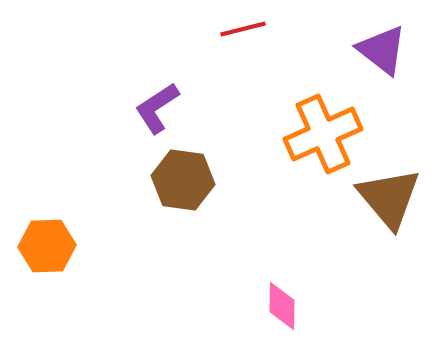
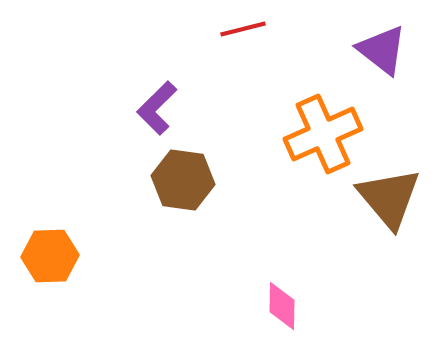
purple L-shape: rotated 12 degrees counterclockwise
orange hexagon: moved 3 px right, 10 px down
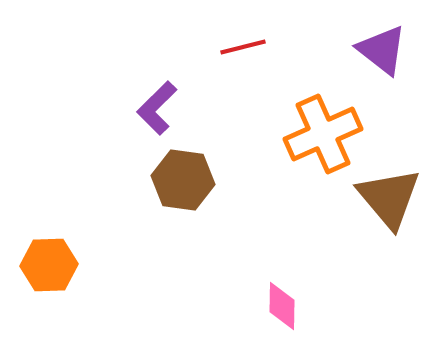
red line: moved 18 px down
orange hexagon: moved 1 px left, 9 px down
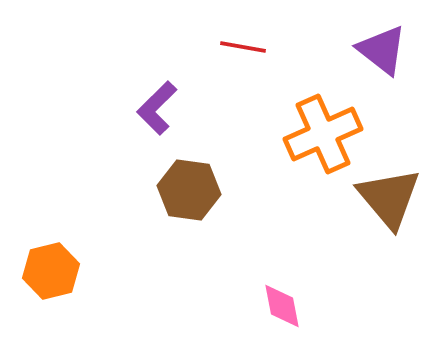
red line: rotated 24 degrees clockwise
brown hexagon: moved 6 px right, 10 px down
orange hexagon: moved 2 px right, 6 px down; rotated 12 degrees counterclockwise
pink diamond: rotated 12 degrees counterclockwise
